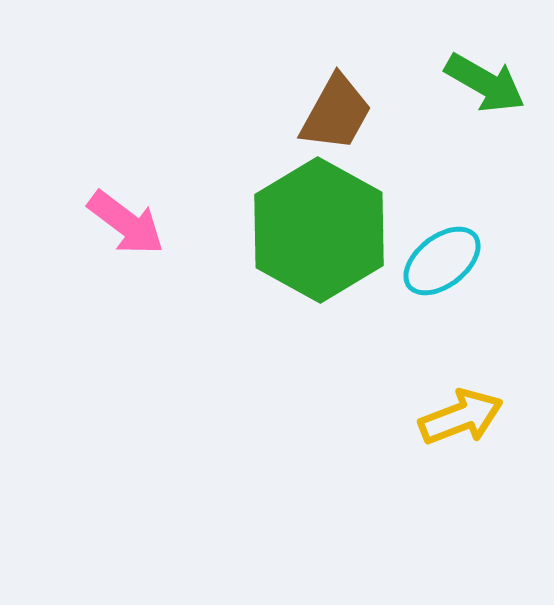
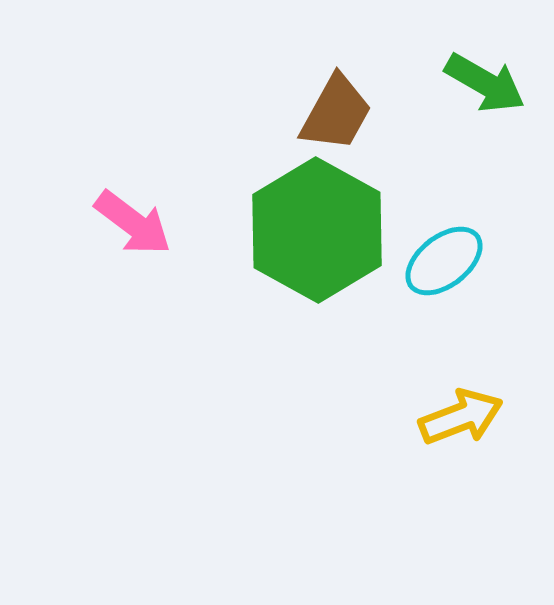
pink arrow: moved 7 px right
green hexagon: moved 2 px left
cyan ellipse: moved 2 px right
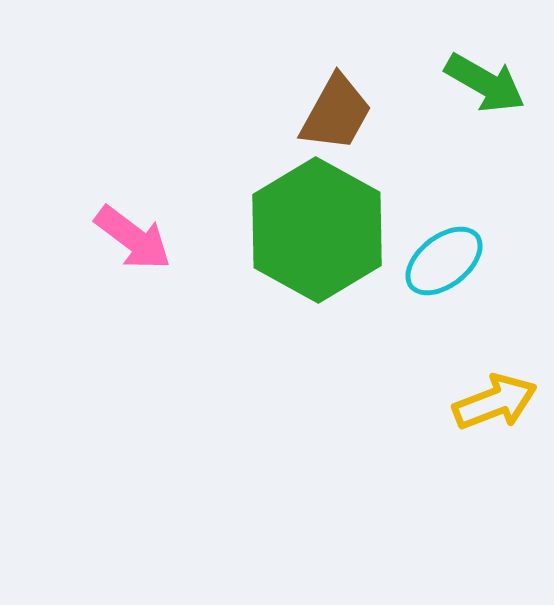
pink arrow: moved 15 px down
yellow arrow: moved 34 px right, 15 px up
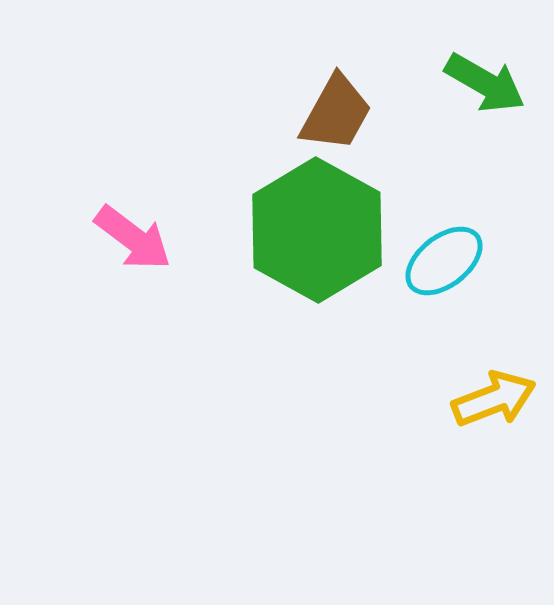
yellow arrow: moved 1 px left, 3 px up
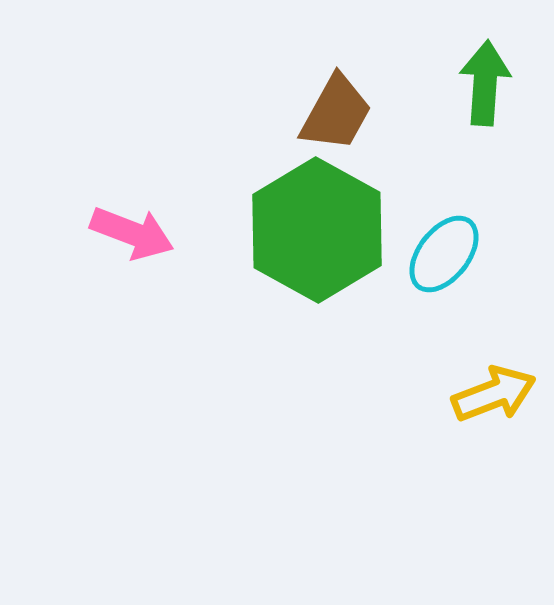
green arrow: rotated 116 degrees counterclockwise
pink arrow: moved 1 px left, 5 px up; rotated 16 degrees counterclockwise
cyan ellipse: moved 7 px up; rotated 14 degrees counterclockwise
yellow arrow: moved 5 px up
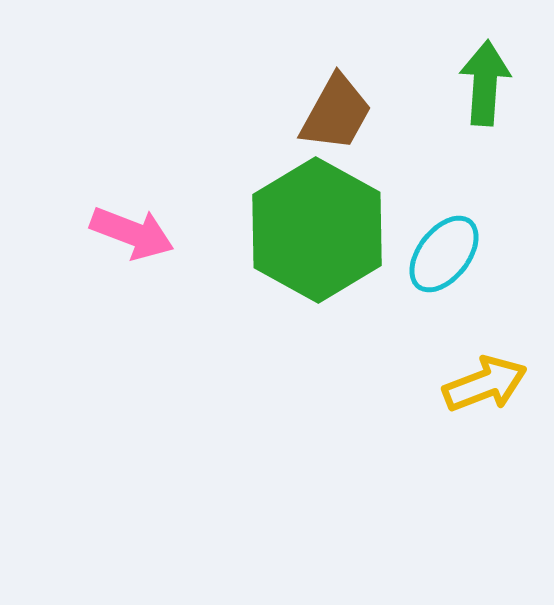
yellow arrow: moved 9 px left, 10 px up
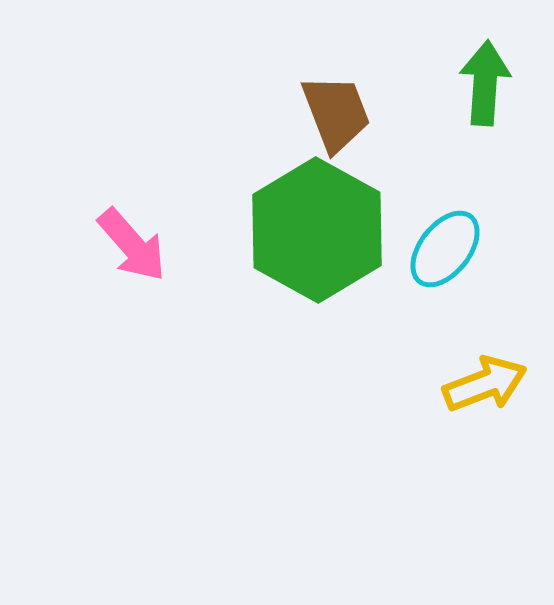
brown trapezoid: rotated 50 degrees counterclockwise
pink arrow: moved 12 px down; rotated 28 degrees clockwise
cyan ellipse: moved 1 px right, 5 px up
